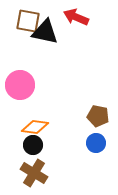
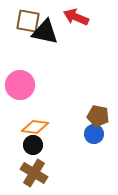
blue circle: moved 2 px left, 9 px up
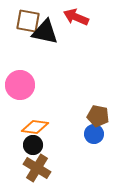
brown cross: moved 3 px right, 5 px up
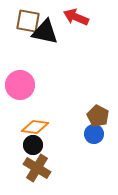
brown pentagon: rotated 15 degrees clockwise
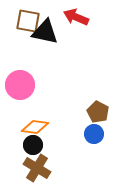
brown pentagon: moved 4 px up
